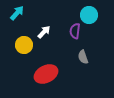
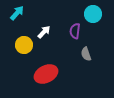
cyan circle: moved 4 px right, 1 px up
gray semicircle: moved 3 px right, 3 px up
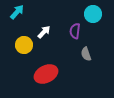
cyan arrow: moved 1 px up
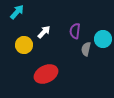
cyan circle: moved 10 px right, 25 px down
gray semicircle: moved 5 px up; rotated 32 degrees clockwise
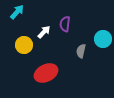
purple semicircle: moved 10 px left, 7 px up
gray semicircle: moved 5 px left, 2 px down
red ellipse: moved 1 px up
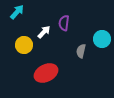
purple semicircle: moved 1 px left, 1 px up
cyan circle: moved 1 px left
